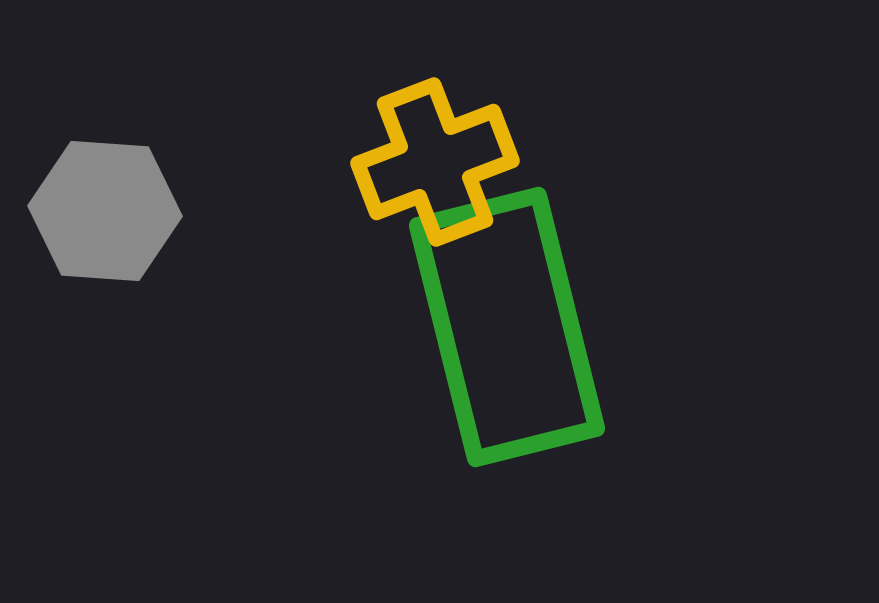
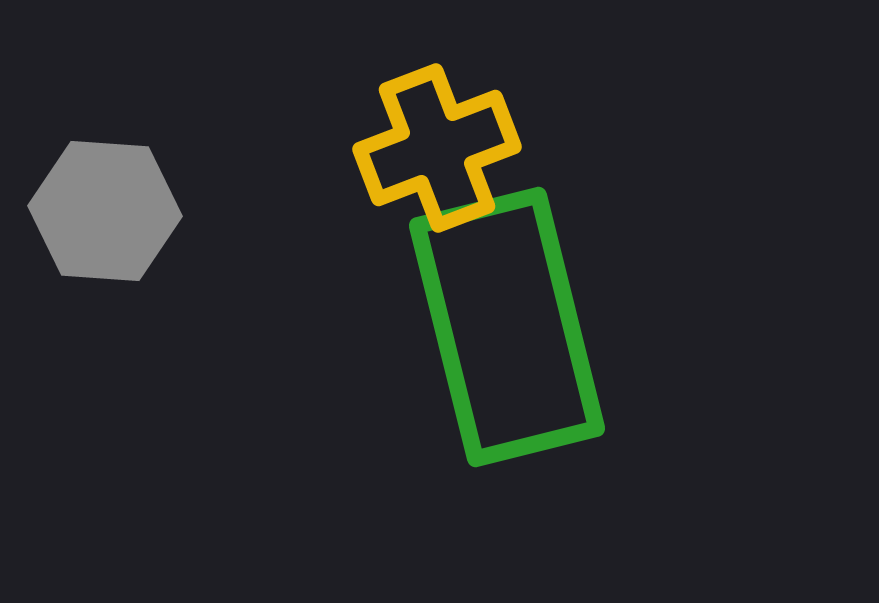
yellow cross: moved 2 px right, 14 px up
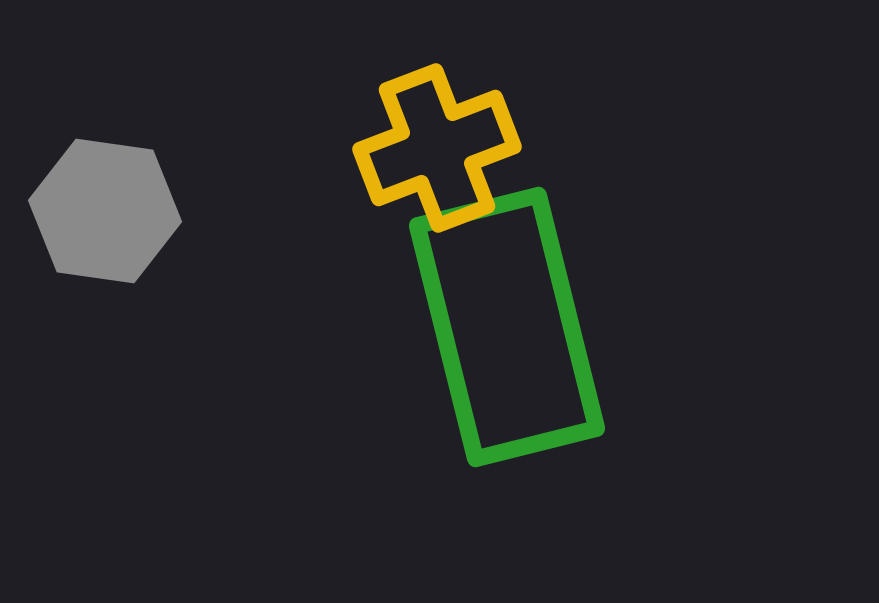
gray hexagon: rotated 4 degrees clockwise
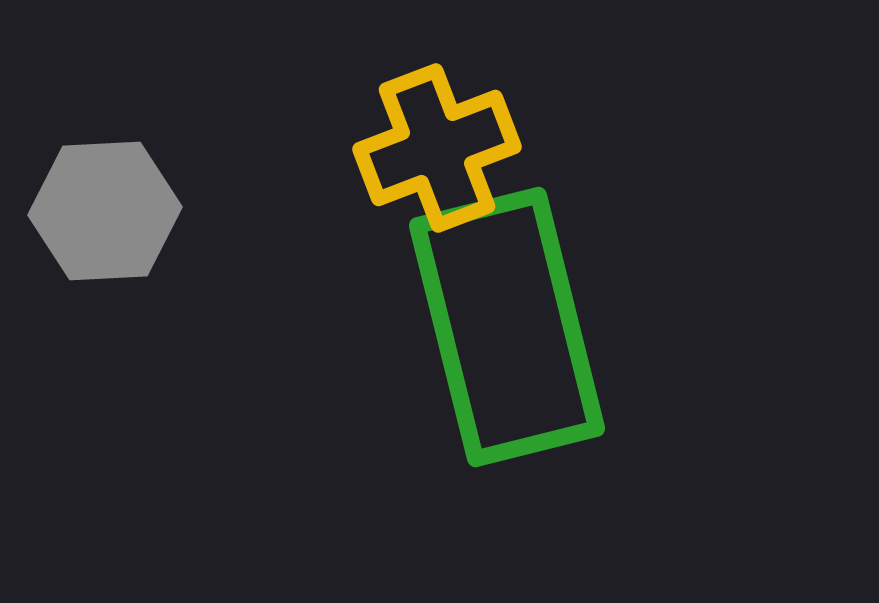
gray hexagon: rotated 11 degrees counterclockwise
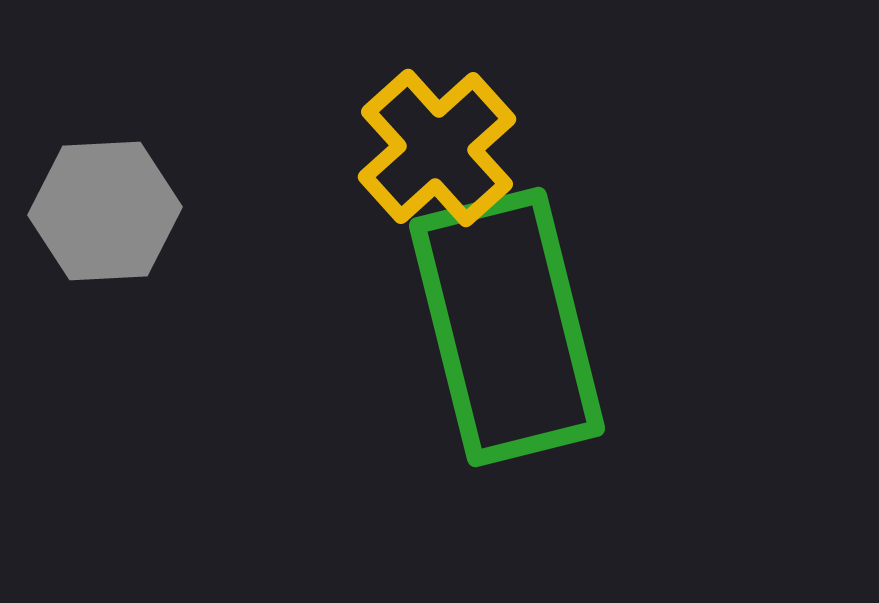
yellow cross: rotated 21 degrees counterclockwise
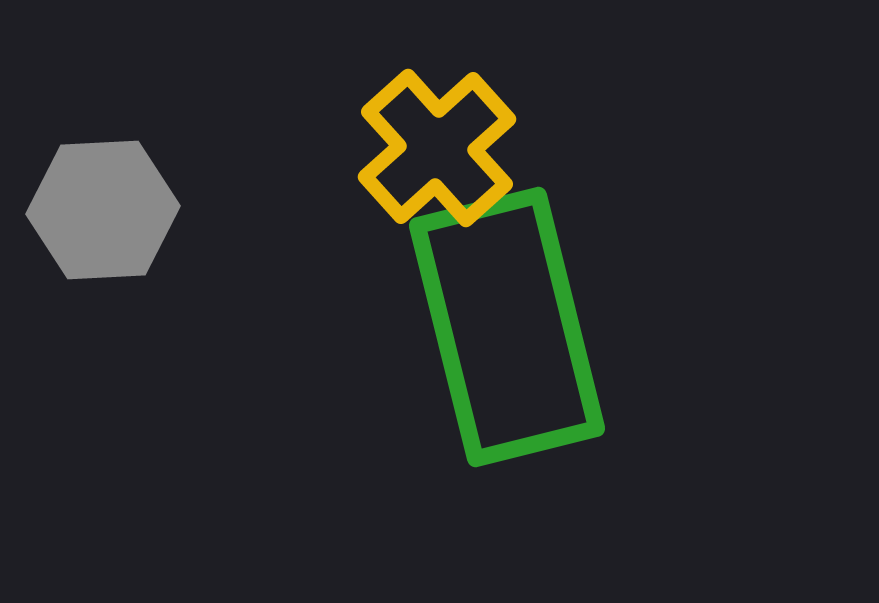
gray hexagon: moved 2 px left, 1 px up
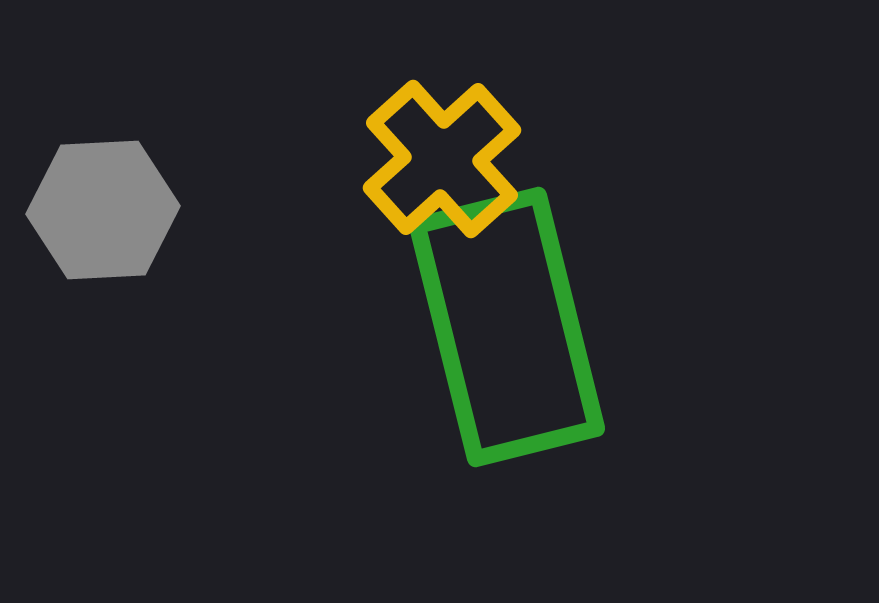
yellow cross: moved 5 px right, 11 px down
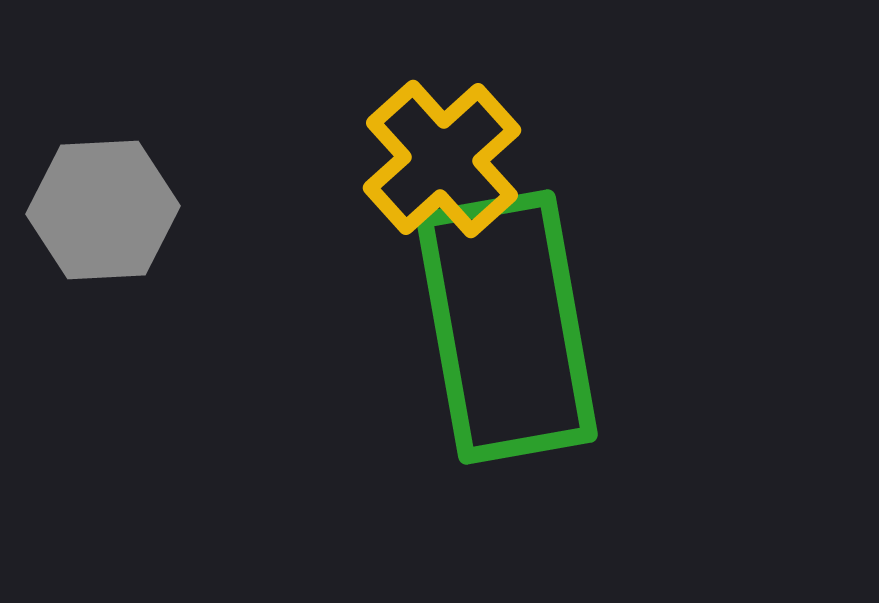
green rectangle: rotated 4 degrees clockwise
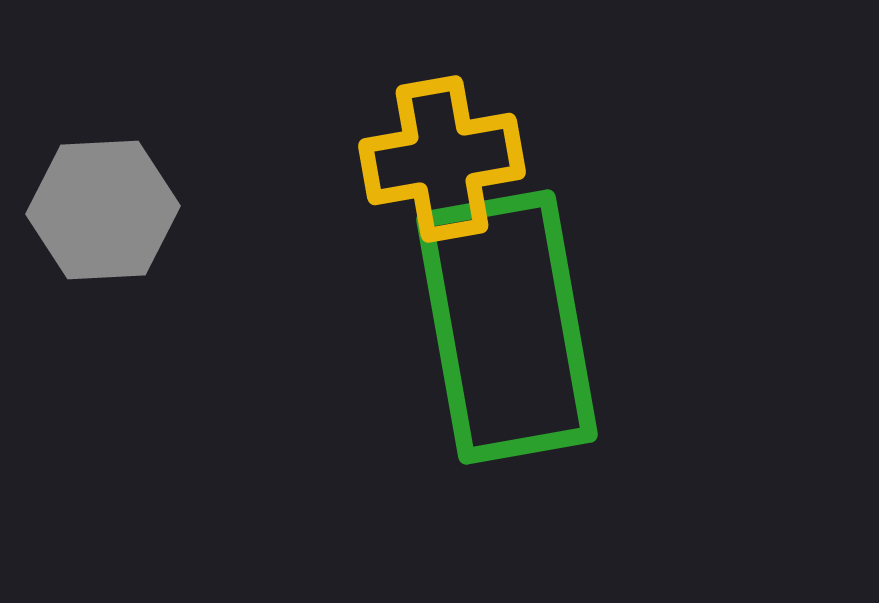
yellow cross: rotated 32 degrees clockwise
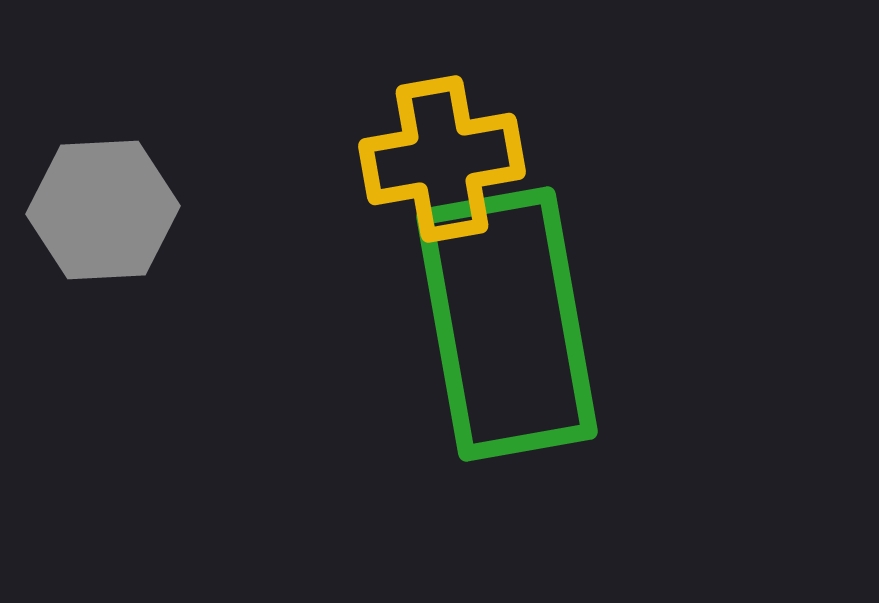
green rectangle: moved 3 px up
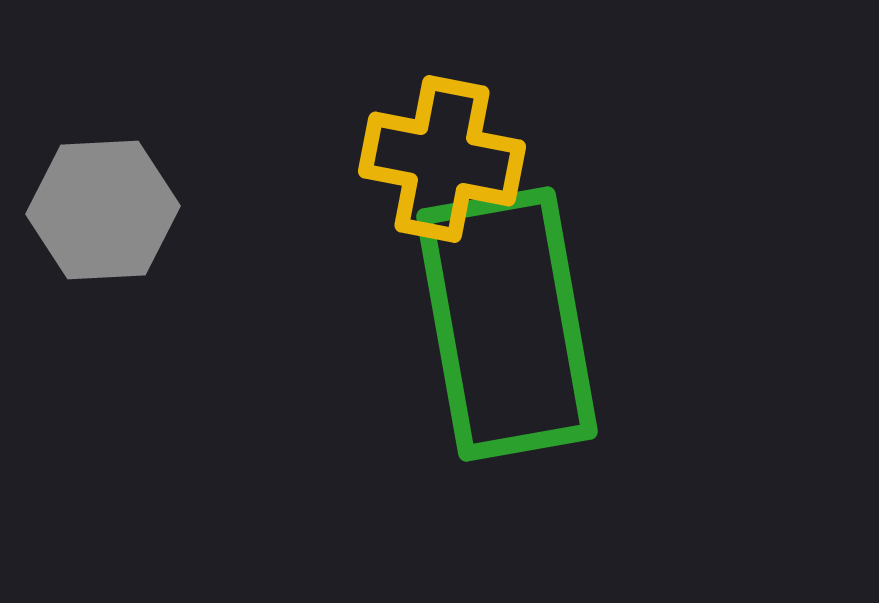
yellow cross: rotated 21 degrees clockwise
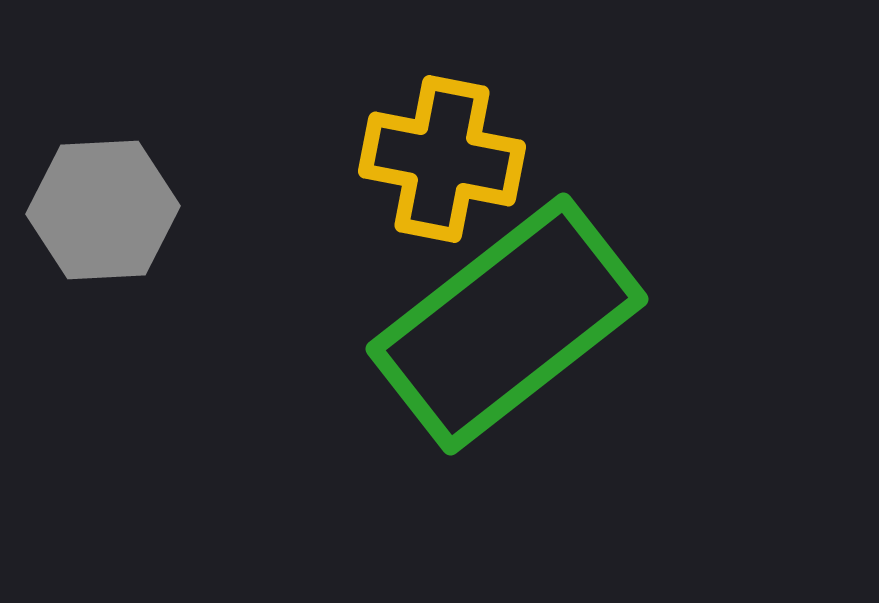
green rectangle: rotated 62 degrees clockwise
